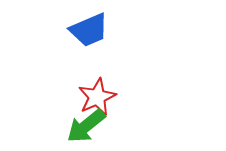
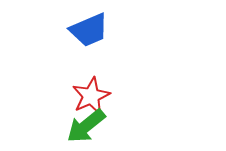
red star: moved 6 px left, 1 px up
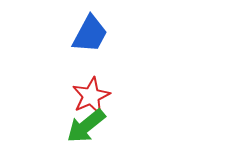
blue trapezoid: moved 1 px right, 4 px down; rotated 39 degrees counterclockwise
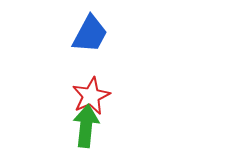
green arrow: rotated 135 degrees clockwise
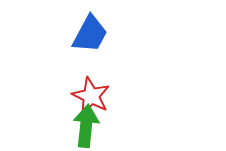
red star: rotated 21 degrees counterclockwise
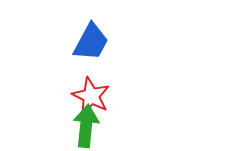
blue trapezoid: moved 1 px right, 8 px down
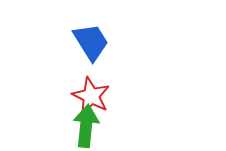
blue trapezoid: rotated 60 degrees counterclockwise
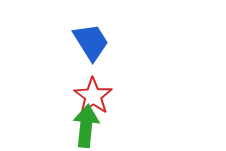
red star: moved 2 px right; rotated 9 degrees clockwise
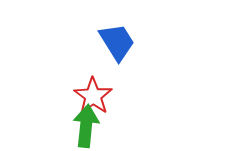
blue trapezoid: moved 26 px right
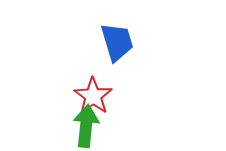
blue trapezoid: rotated 15 degrees clockwise
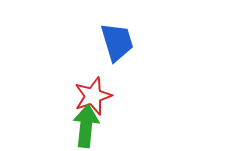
red star: rotated 18 degrees clockwise
